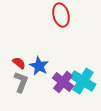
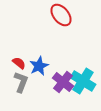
red ellipse: rotated 25 degrees counterclockwise
blue star: rotated 18 degrees clockwise
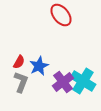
red semicircle: moved 1 px up; rotated 80 degrees clockwise
purple cross: rotated 15 degrees clockwise
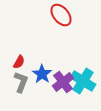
blue star: moved 3 px right, 8 px down; rotated 12 degrees counterclockwise
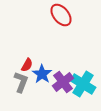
red semicircle: moved 8 px right, 3 px down
cyan cross: moved 3 px down
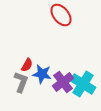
blue star: rotated 24 degrees counterclockwise
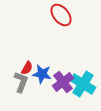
red semicircle: moved 3 px down
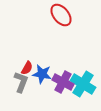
purple cross: rotated 25 degrees counterclockwise
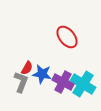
red ellipse: moved 6 px right, 22 px down
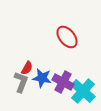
blue star: moved 4 px down
cyan cross: moved 7 px down; rotated 10 degrees clockwise
